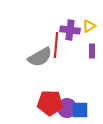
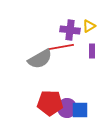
red line: moved 5 px right, 2 px down; rotated 75 degrees clockwise
gray semicircle: moved 2 px down
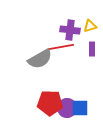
yellow triangle: moved 1 px right; rotated 16 degrees clockwise
purple rectangle: moved 2 px up
blue square: moved 2 px up
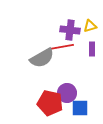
gray semicircle: moved 2 px right, 1 px up
red pentagon: rotated 10 degrees clockwise
purple circle: moved 15 px up
